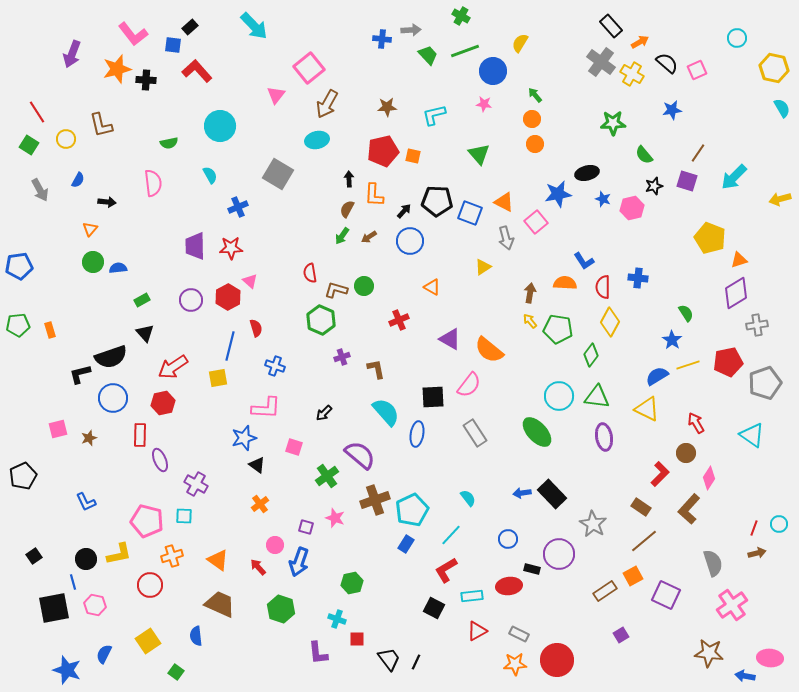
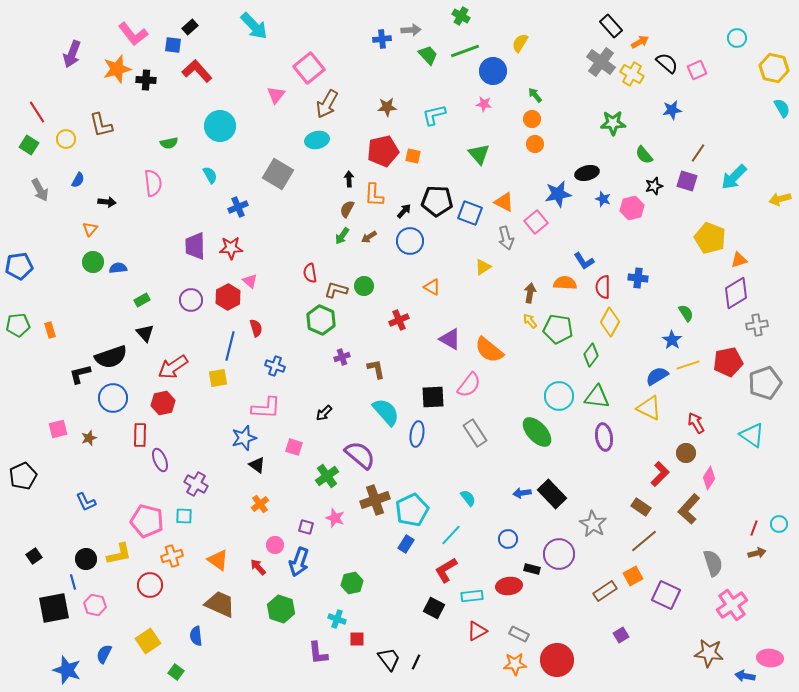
blue cross at (382, 39): rotated 12 degrees counterclockwise
yellow triangle at (647, 409): moved 2 px right, 1 px up
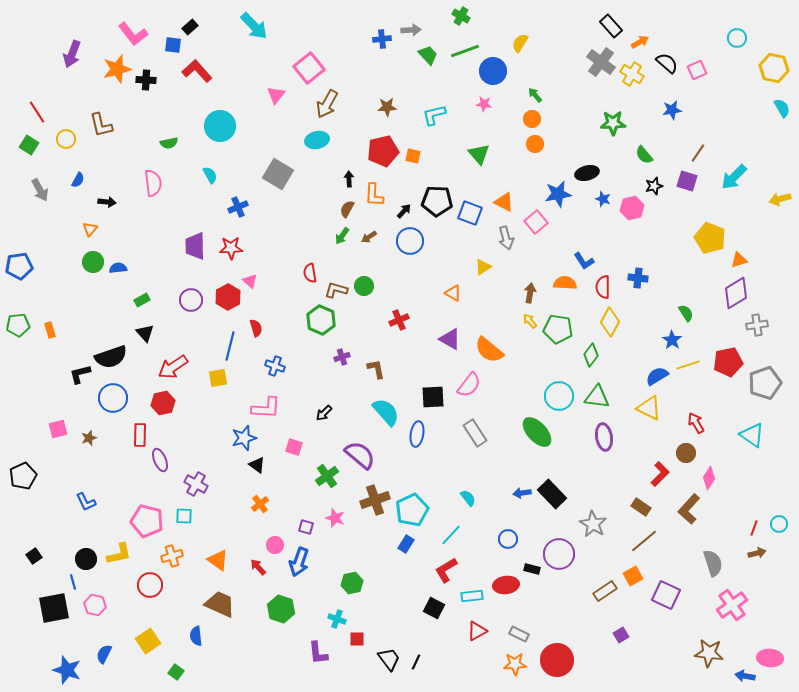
orange triangle at (432, 287): moved 21 px right, 6 px down
red ellipse at (509, 586): moved 3 px left, 1 px up
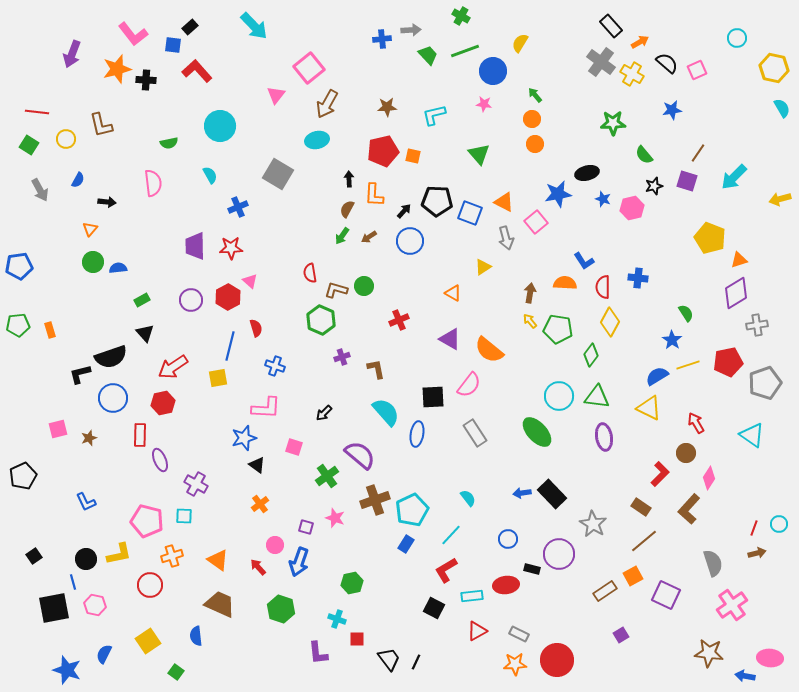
red line at (37, 112): rotated 50 degrees counterclockwise
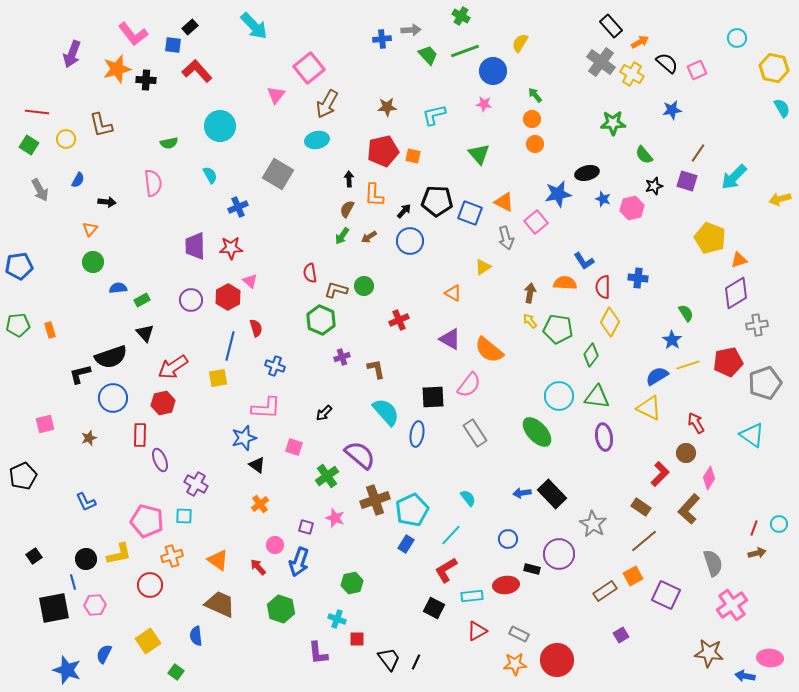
blue semicircle at (118, 268): moved 20 px down
pink square at (58, 429): moved 13 px left, 5 px up
pink hexagon at (95, 605): rotated 15 degrees counterclockwise
